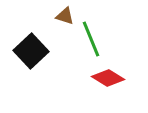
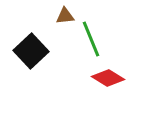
brown triangle: rotated 24 degrees counterclockwise
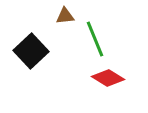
green line: moved 4 px right
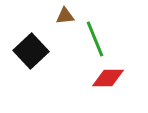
red diamond: rotated 32 degrees counterclockwise
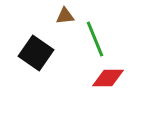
black square: moved 5 px right, 2 px down; rotated 12 degrees counterclockwise
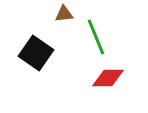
brown triangle: moved 1 px left, 2 px up
green line: moved 1 px right, 2 px up
